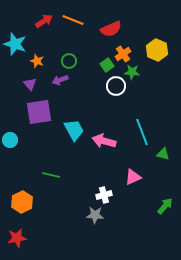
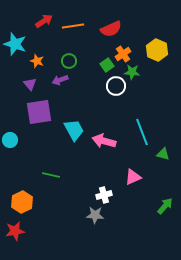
orange line: moved 6 px down; rotated 30 degrees counterclockwise
red star: moved 2 px left, 7 px up
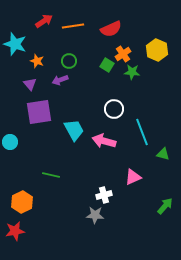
green square: rotated 24 degrees counterclockwise
white circle: moved 2 px left, 23 px down
cyan circle: moved 2 px down
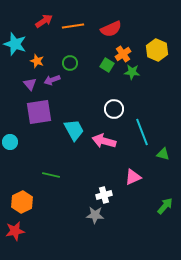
green circle: moved 1 px right, 2 px down
purple arrow: moved 8 px left
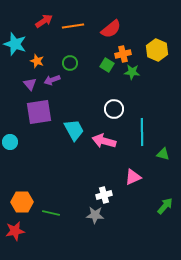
red semicircle: rotated 15 degrees counterclockwise
orange cross: rotated 21 degrees clockwise
cyan line: rotated 20 degrees clockwise
green line: moved 38 px down
orange hexagon: rotated 25 degrees clockwise
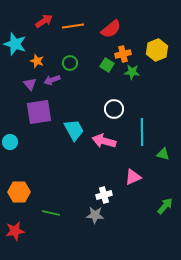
yellow hexagon: rotated 15 degrees clockwise
orange hexagon: moved 3 px left, 10 px up
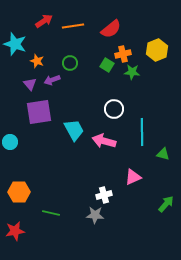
green arrow: moved 1 px right, 2 px up
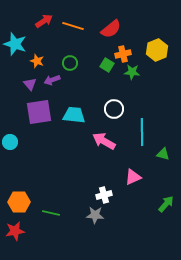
orange line: rotated 25 degrees clockwise
cyan trapezoid: moved 15 px up; rotated 55 degrees counterclockwise
pink arrow: rotated 15 degrees clockwise
orange hexagon: moved 10 px down
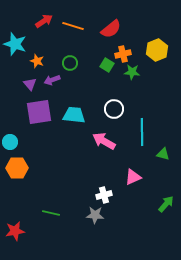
orange hexagon: moved 2 px left, 34 px up
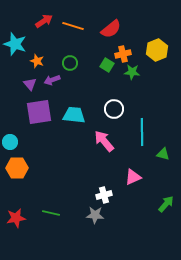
pink arrow: rotated 20 degrees clockwise
red star: moved 1 px right, 13 px up
